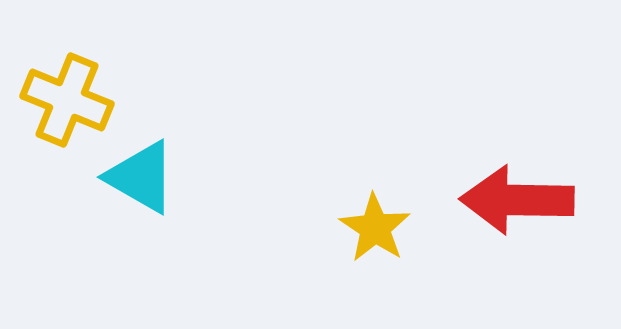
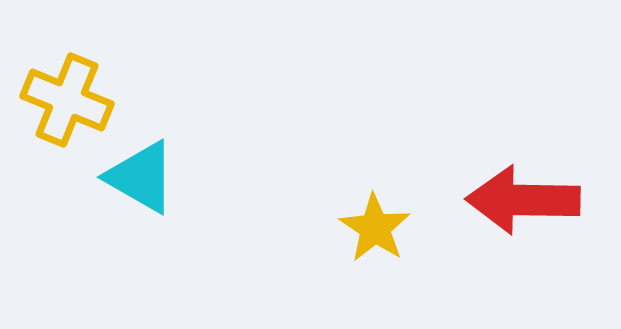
red arrow: moved 6 px right
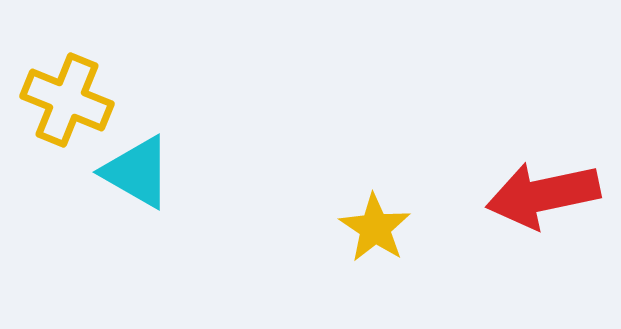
cyan triangle: moved 4 px left, 5 px up
red arrow: moved 20 px right, 5 px up; rotated 13 degrees counterclockwise
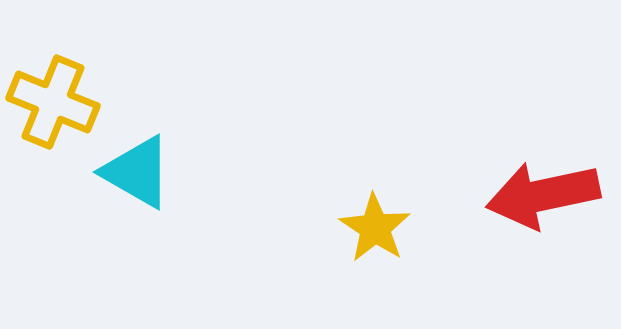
yellow cross: moved 14 px left, 2 px down
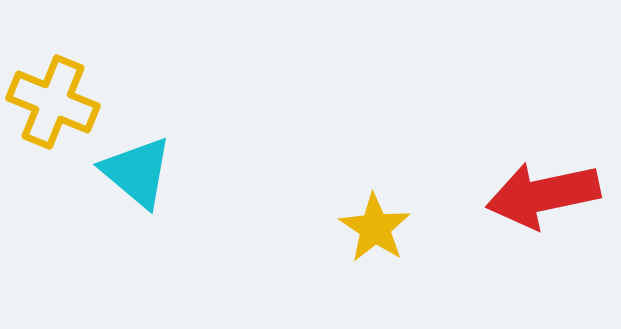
cyan triangle: rotated 10 degrees clockwise
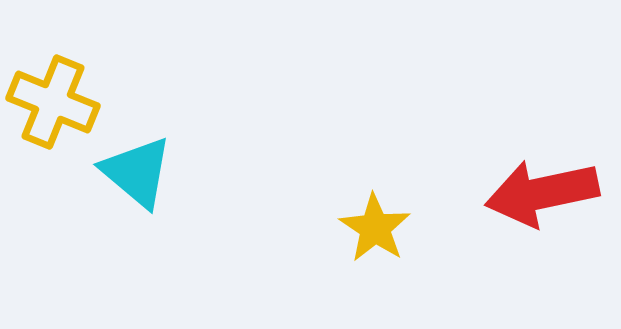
red arrow: moved 1 px left, 2 px up
